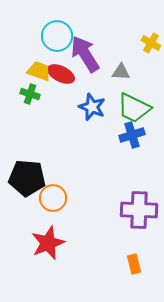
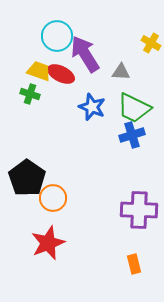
black pentagon: rotated 30 degrees clockwise
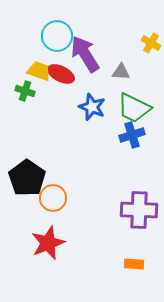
green cross: moved 5 px left, 3 px up
orange rectangle: rotated 72 degrees counterclockwise
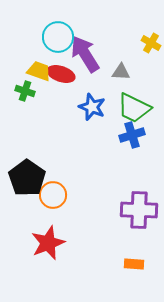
cyan circle: moved 1 px right, 1 px down
red ellipse: rotated 8 degrees counterclockwise
orange circle: moved 3 px up
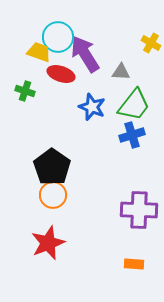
yellow trapezoid: moved 19 px up
green trapezoid: moved 3 px up; rotated 78 degrees counterclockwise
black pentagon: moved 25 px right, 11 px up
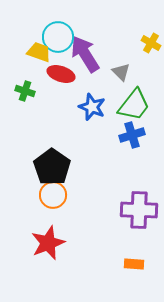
gray triangle: rotated 42 degrees clockwise
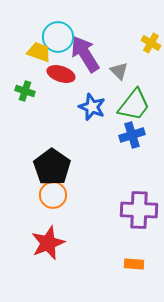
gray triangle: moved 2 px left, 1 px up
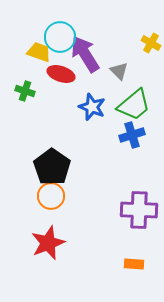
cyan circle: moved 2 px right
green trapezoid: rotated 12 degrees clockwise
orange circle: moved 2 px left, 1 px down
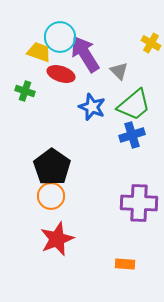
purple cross: moved 7 px up
red star: moved 9 px right, 4 px up
orange rectangle: moved 9 px left
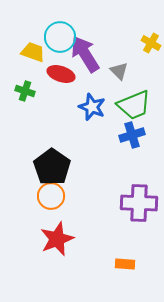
yellow trapezoid: moved 6 px left
green trapezoid: rotated 18 degrees clockwise
